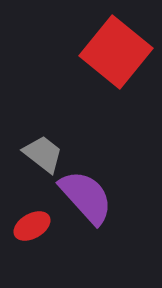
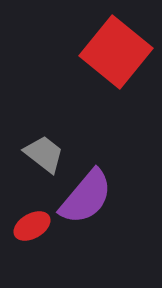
gray trapezoid: moved 1 px right
purple semicircle: rotated 82 degrees clockwise
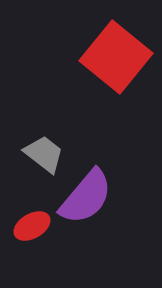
red square: moved 5 px down
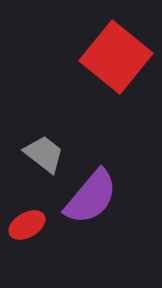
purple semicircle: moved 5 px right
red ellipse: moved 5 px left, 1 px up
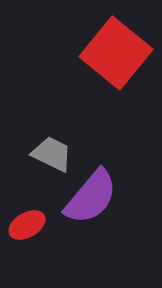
red square: moved 4 px up
gray trapezoid: moved 8 px right; rotated 12 degrees counterclockwise
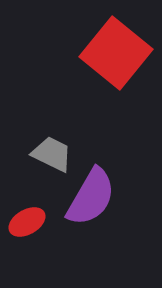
purple semicircle: rotated 10 degrees counterclockwise
red ellipse: moved 3 px up
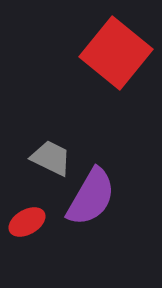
gray trapezoid: moved 1 px left, 4 px down
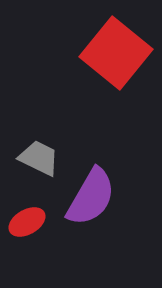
gray trapezoid: moved 12 px left
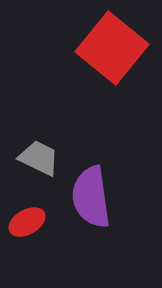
red square: moved 4 px left, 5 px up
purple semicircle: rotated 142 degrees clockwise
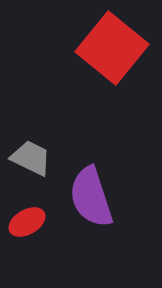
gray trapezoid: moved 8 px left
purple semicircle: rotated 10 degrees counterclockwise
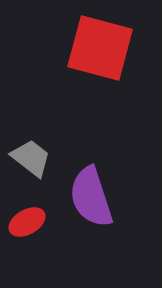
red square: moved 12 px left; rotated 24 degrees counterclockwise
gray trapezoid: rotated 12 degrees clockwise
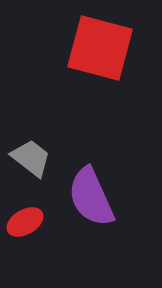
purple semicircle: rotated 6 degrees counterclockwise
red ellipse: moved 2 px left
